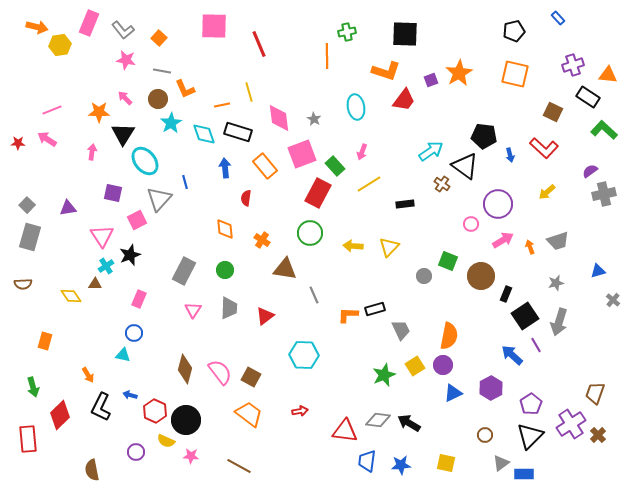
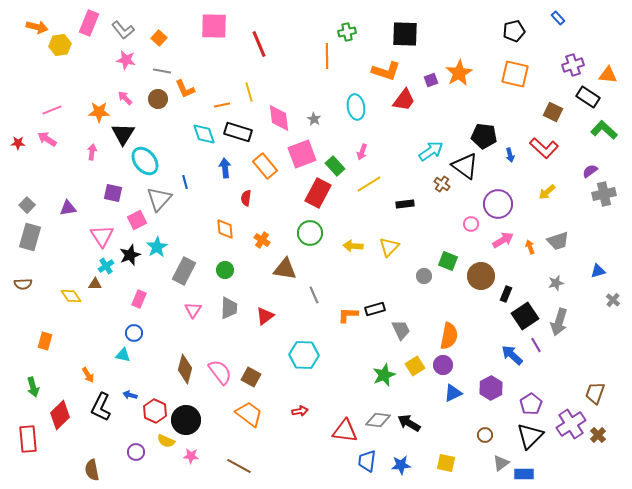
cyan star at (171, 123): moved 14 px left, 124 px down
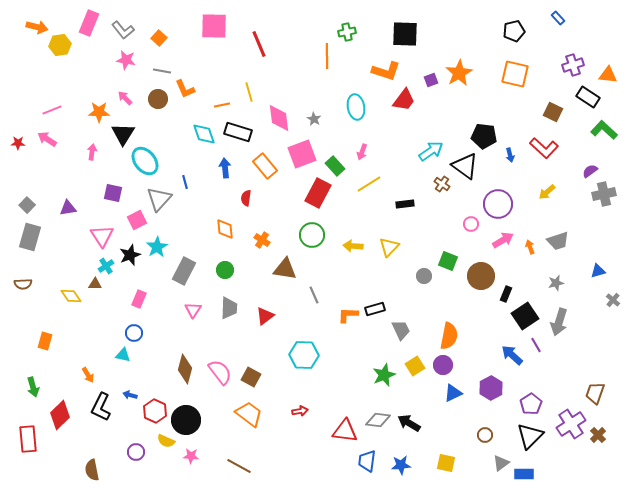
green circle at (310, 233): moved 2 px right, 2 px down
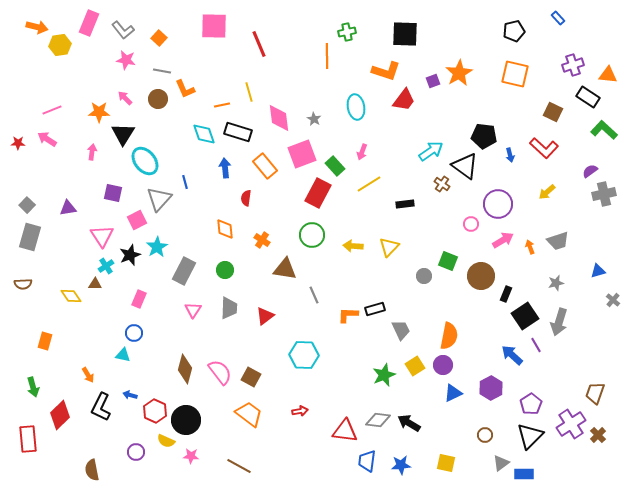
purple square at (431, 80): moved 2 px right, 1 px down
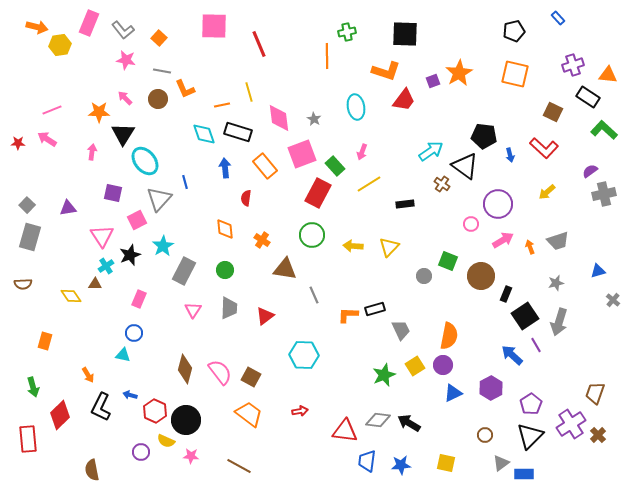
cyan star at (157, 247): moved 6 px right, 1 px up
purple circle at (136, 452): moved 5 px right
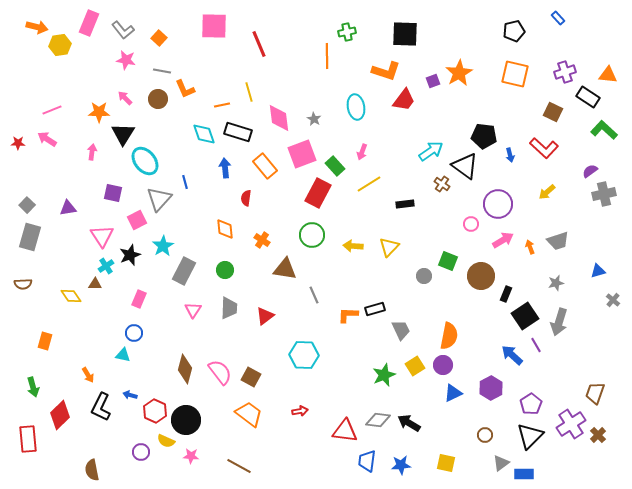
purple cross at (573, 65): moved 8 px left, 7 px down
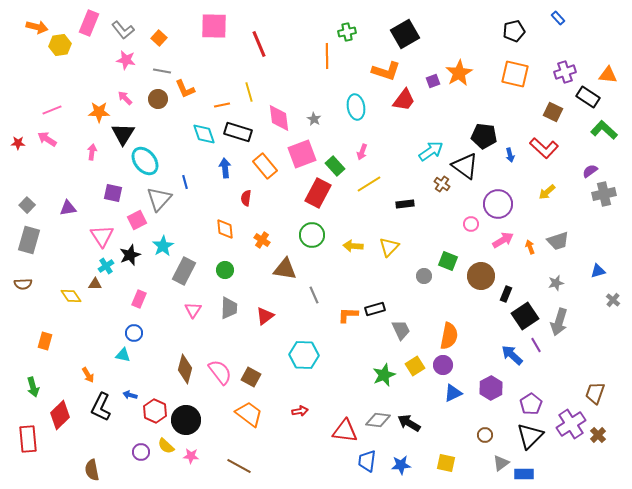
black square at (405, 34): rotated 32 degrees counterclockwise
gray rectangle at (30, 237): moved 1 px left, 3 px down
yellow semicircle at (166, 441): moved 5 px down; rotated 18 degrees clockwise
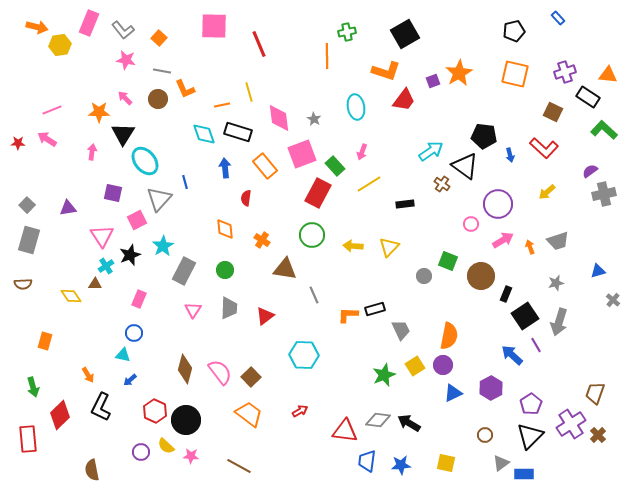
brown square at (251, 377): rotated 18 degrees clockwise
blue arrow at (130, 395): moved 15 px up; rotated 56 degrees counterclockwise
red arrow at (300, 411): rotated 21 degrees counterclockwise
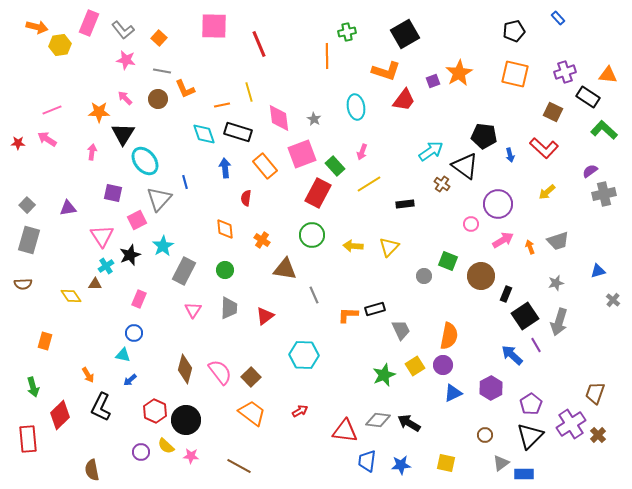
orange trapezoid at (249, 414): moved 3 px right, 1 px up
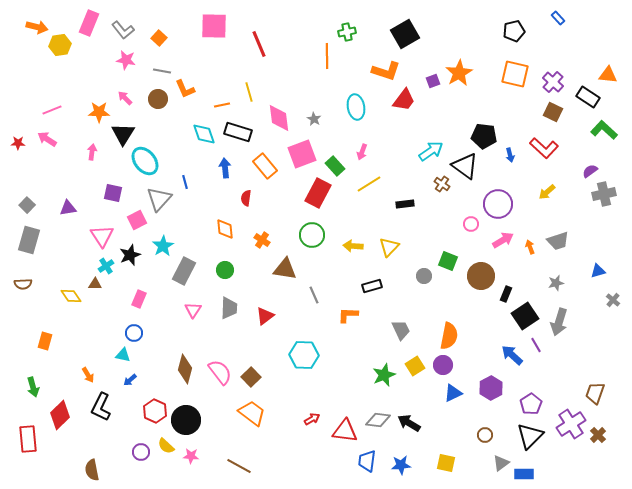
purple cross at (565, 72): moved 12 px left, 10 px down; rotated 30 degrees counterclockwise
black rectangle at (375, 309): moved 3 px left, 23 px up
red arrow at (300, 411): moved 12 px right, 8 px down
